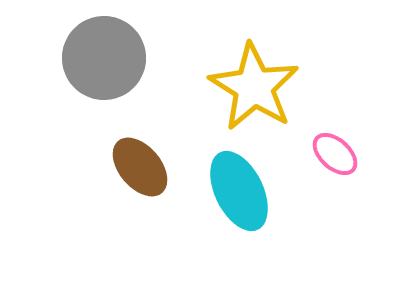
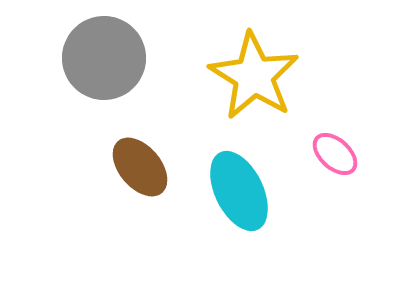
yellow star: moved 11 px up
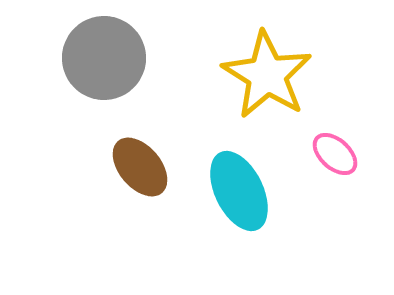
yellow star: moved 13 px right, 1 px up
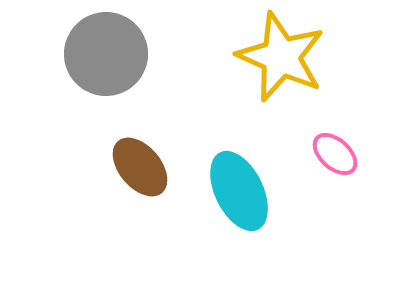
gray circle: moved 2 px right, 4 px up
yellow star: moved 14 px right, 18 px up; rotated 8 degrees counterclockwise
